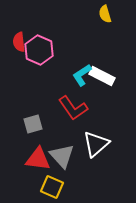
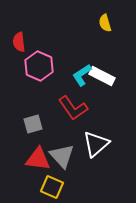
yellow semicircle: moved 9 px down
pink hexagon: moved 16 px down
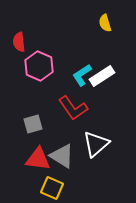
white rectangle: rotated 60 degrees counterclockwise
gray triangle: rotated 16 degrees counterclockwise
yellow square: moved 1 px down
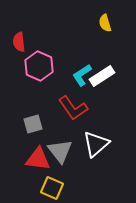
gray triangle: moved 2 px left, 5 px up; rotated 20 degrees clockwise
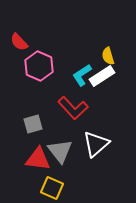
yellow semicircle: moved 3 px right, 33 px down
red semicircle: rotated 36 degrees counterclockwise
red L-shape: rotated 8 degrees counterclockwise
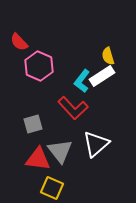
cyan L-shape: moved 6 px down; rotated 20 degrees counterclockwise
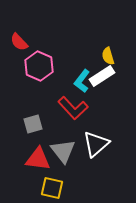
gray triangle: moved 3 px right
yellow square: rotated 10 degrees counterclockwise
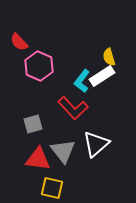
yellow semicircle: moved 1 px right, 1 px down
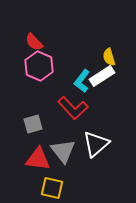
red semicircle: moved 15 px right
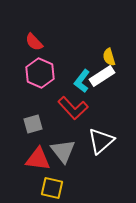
pink hexagon: moved 1 px right, 7 px down
white triangle: moved 5 px right, 3 px up
